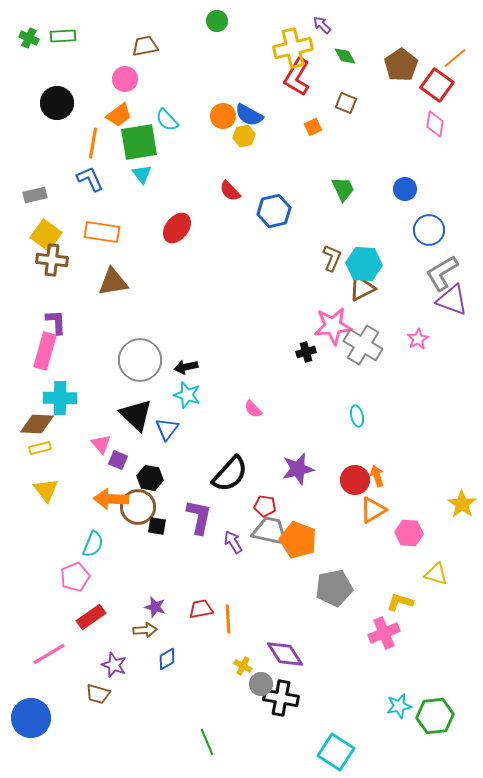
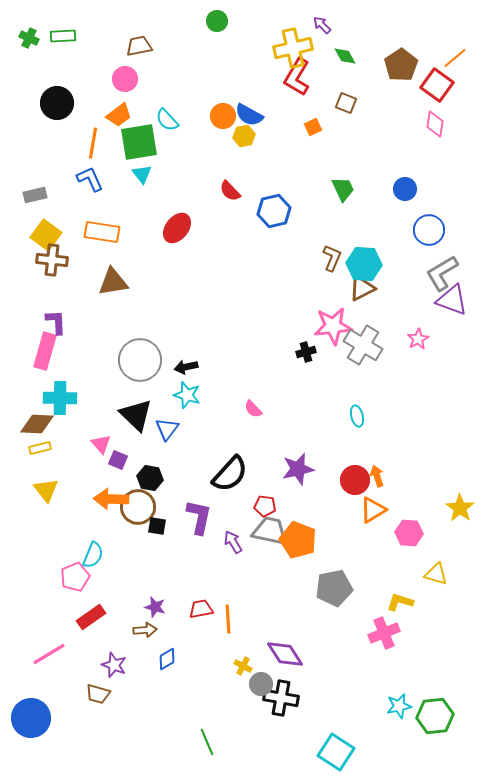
brown trapezoid at (145, 46): moved 6 px left
yellow star at (462, 504): moved 2 px left, 4 px down
cyan semicircle at (93, 544): moved 11 px down
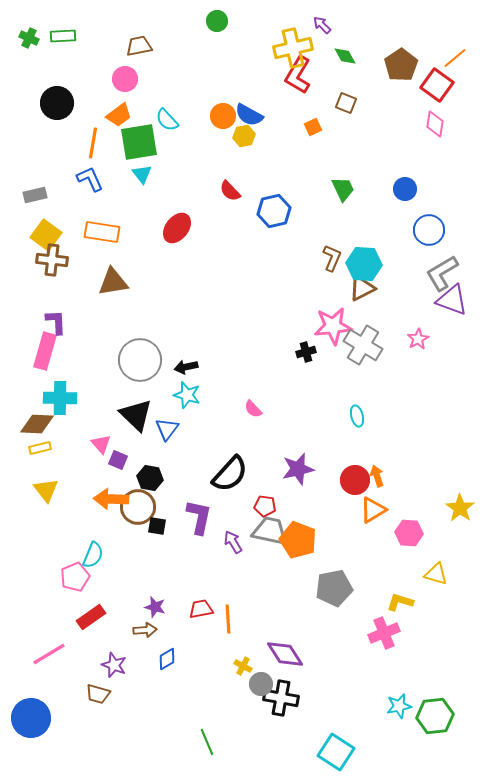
red L-shape at (297, 77): moved 1 px right, 2 px up
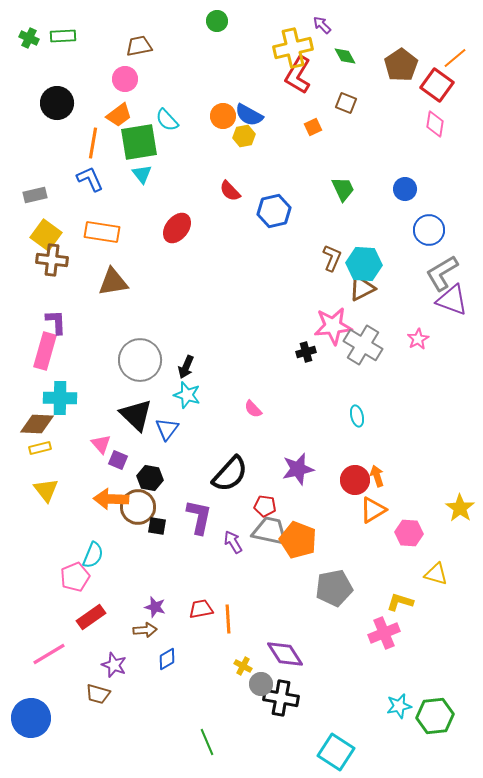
black arrow at (186, 367): rotated 55 degrees counterclockwise
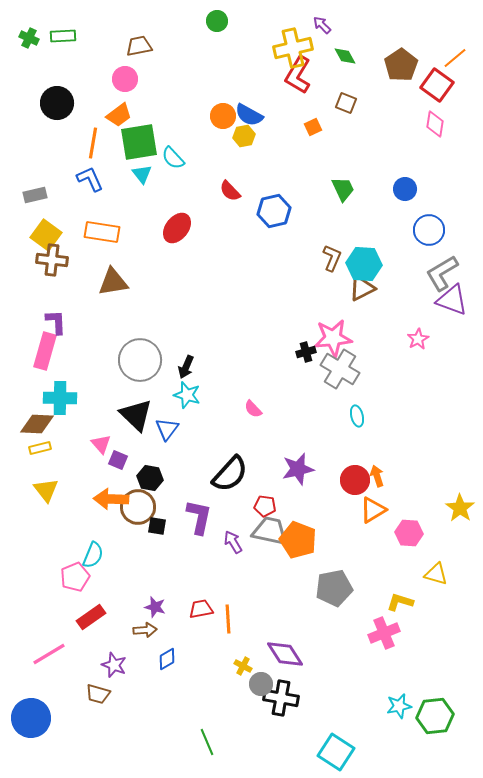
cyan semicircle at (167, 120): moved 6 px right, 38 px down
pink star at (333, 326): moved 12 px down
gray cross at (363, 345): moved 23 px left, 24 px down
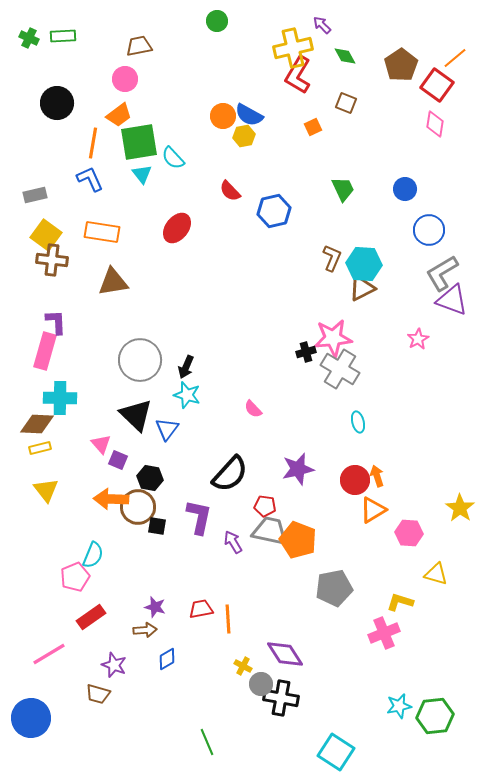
cyan ellipse at (357, 416): moved 1 px right, 6 px down
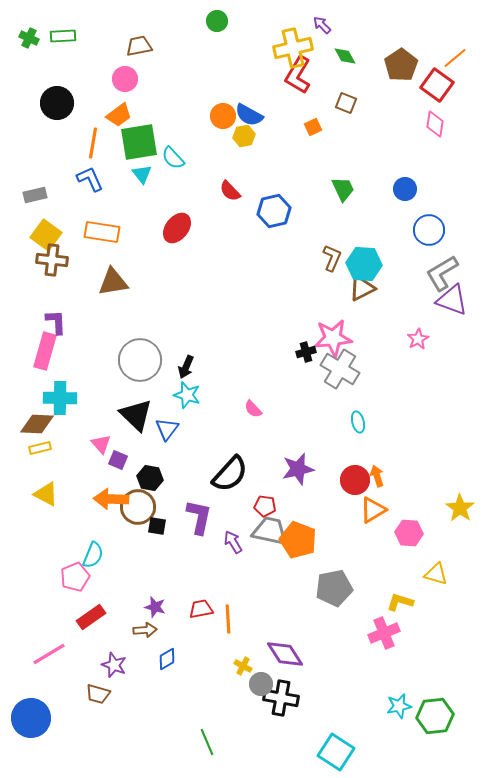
yellow triangle at (46, 490): moved 4 px down; rotated 24 degrees counterclockwise
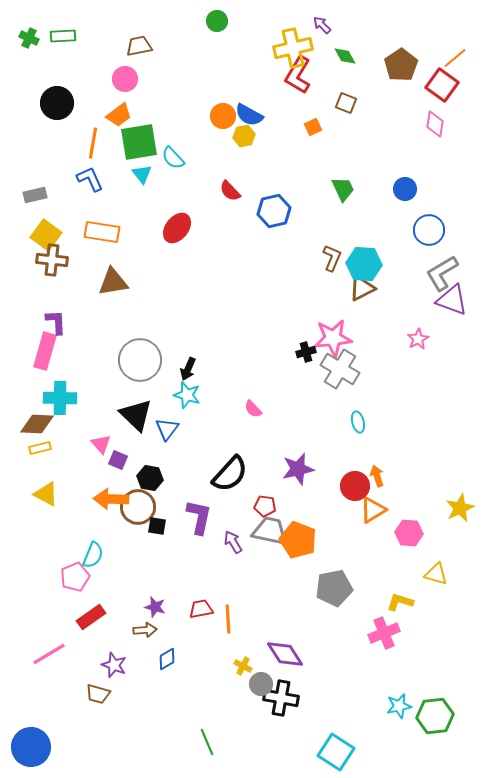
red square at (437, 85): moved 5 px right
black arrow at (186, 367): moved 2 px right, 2 px down
red circle at (355, 480): moved 6 px down
yellow star at (460, 508): rotated 12 degrees clockwise
blue circle at (31, 718): moved 29 px down
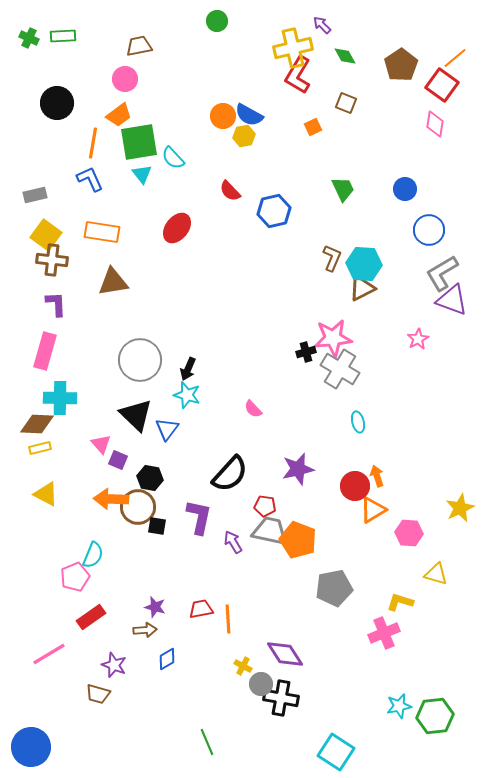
purple L-shape at (56, 322): moved 18 px up
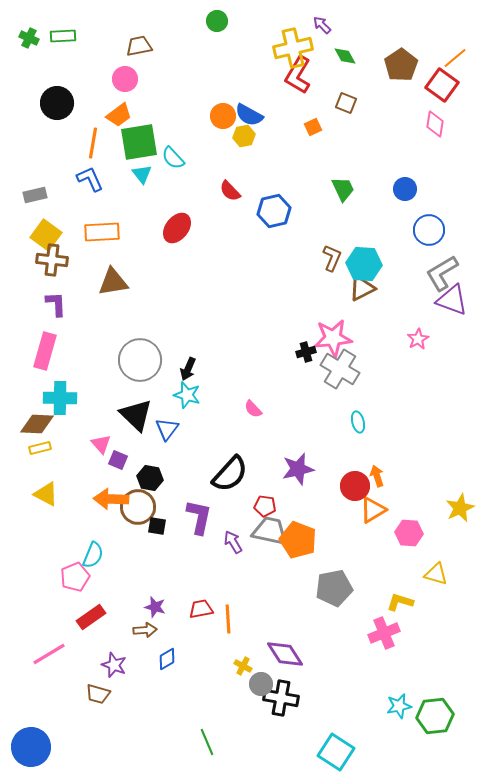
orange rectangle at (102, 232): rotated 12 degrees counterclockwise
